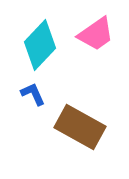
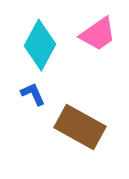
pink trapezoid: moved 2 px right
cyan diamond: rotated 15 degrees counterclockwise
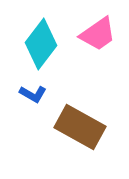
cyan diamond: moved 1 px right, 1 px up; rotated 9 degrees clockwise
blue L-shape: rotated 144 degrees clockwise
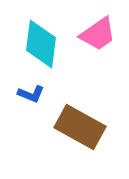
cyan diamond: rotated 30 degrees counterclockwise
blue L-shape: moved 2 px left; rotated 8 degrees counterclockwise
